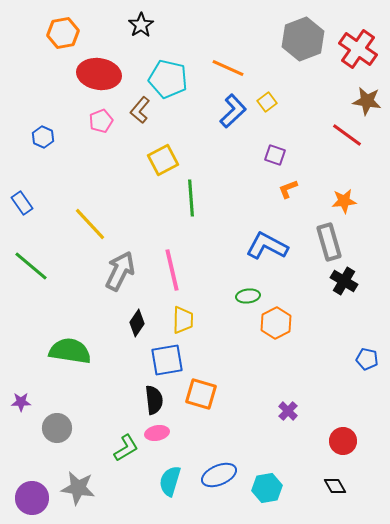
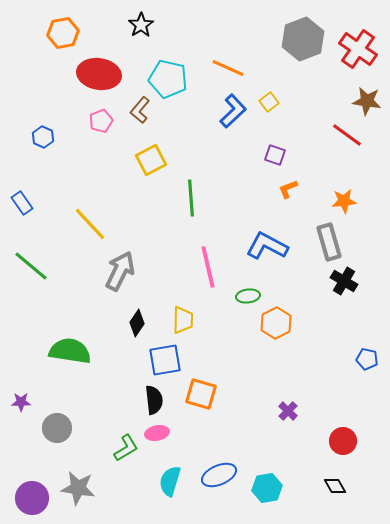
yellow square at (267, 102): moved 2 px right
yellow square at (163, 160): moved 12 px left
pink line at (172, 270): moved 36 px right, 3 px up
blue square at (167, 360): moved 2 px left
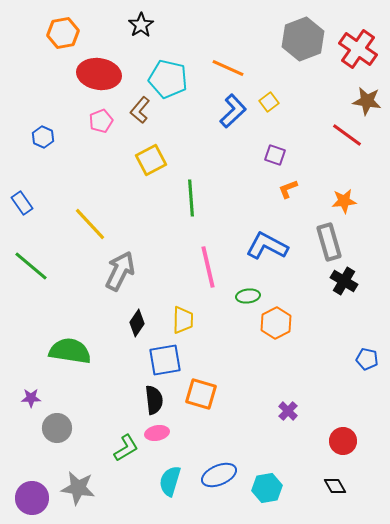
purple star at (21, 402): moved 10 px right, 4 px up
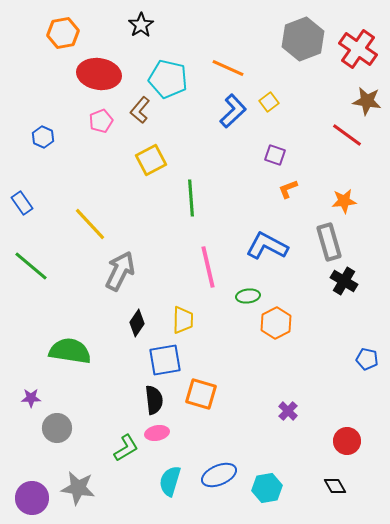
red circle at (343, 441): moved 4 px right
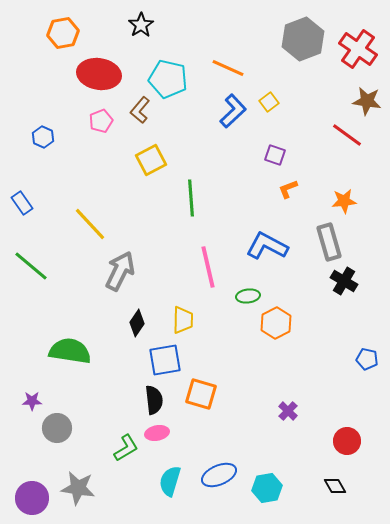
purple star at (31, 398): moved 1 px right, 3 px down
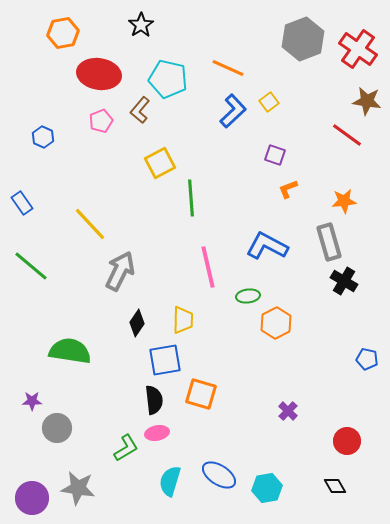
yellow square at (151, 160): moved 9 px right, 3 px down
blue ellipse at (219, 475): rotated 56 degrees clockwise
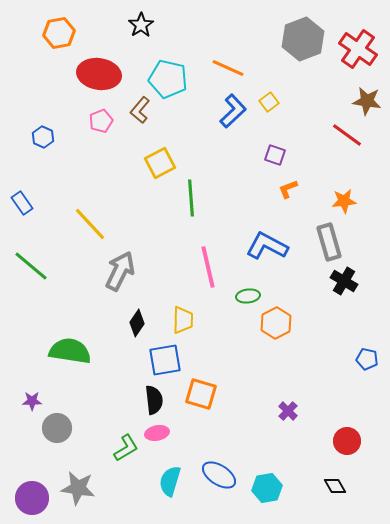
orange hexagon at (63, 33): moved 4 px left
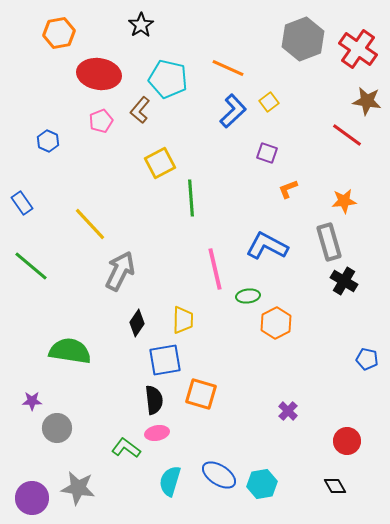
blue hexagon at (43, 137): moved 5 px right, 4 px down
purple square at (275, 155): moved 8 px left, 2 px up
pink line at (208, 267): moved 7 px right, 2 px down
green L-shape at (126, 448): rotated 112 degrees counterclockwise
cyan hexagon at (267, 488): moved 5 px left, 4 px up
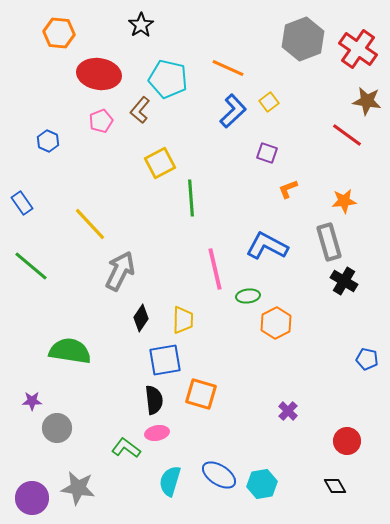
orange hexagon at (59, 33): rotated 16 degrees clockwise
black diamond at (137, 323): moved 4 px right, 5 px up
